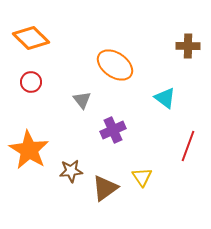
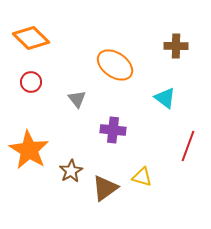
brown cross: moved 12 px left
gray triangle: moved 5 px left, 1 px up
purple cross: rotated 30 degrees clockwise
brown star: rotated 25 degrees counterclockwise
yellow triangle: rotated 40 degrees counterclockwise
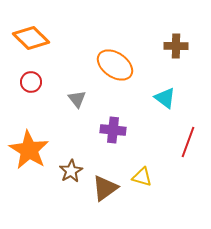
red line: moved 4 px up
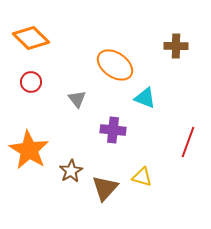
cyan triangle: moved 20 px left; rotated 15 degrees counterclockwise
brown triangle: rotated 12 degrees counterclockwise
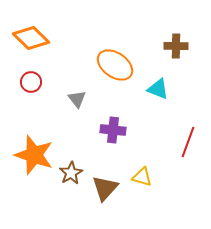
cyan triangle: moved 13 px right, 9 px up
orange star: moved 5 px right, 5 px down; rotated 12 degrees counterclockwise
brown star: moved 2 px down
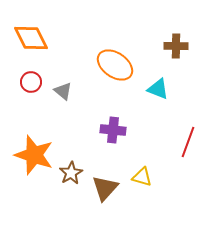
orange diamond: rotated 18 degrees clockwise
gray triangle: moved 14 px left, 8 px up; rotated 12 degrees counterclockwise
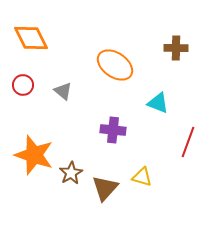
brown cross: moved 2 px down
red circle: moved 8 px left, 3 px down
cyan triangle: moved 14 px down
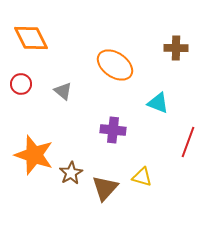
red circle: moved 2 px left, 1 px up
